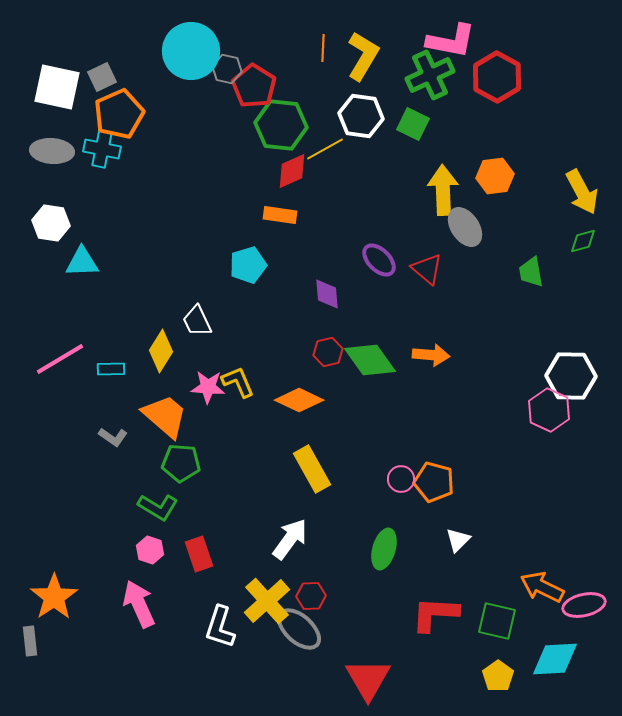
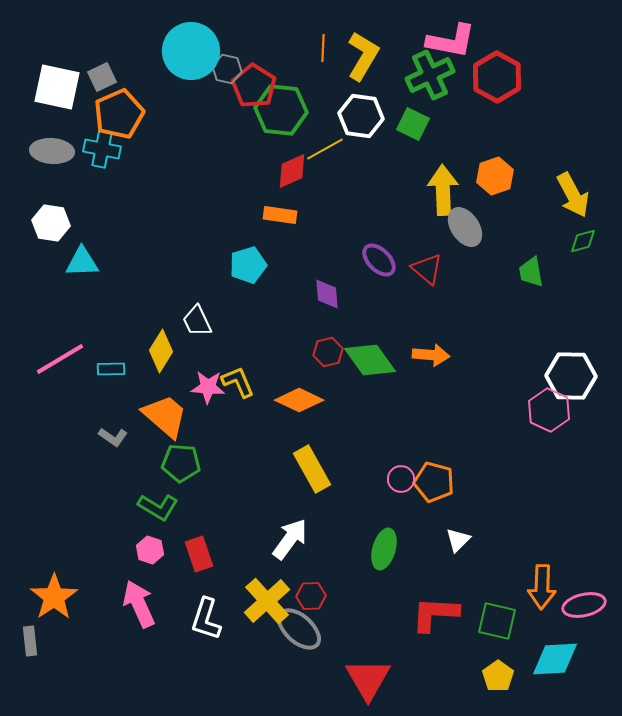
green hexagon at (281, 125): moved 15 px up
orange hexagon at (495, 176): rotated 12 degrees counterclockwise
yellow arrow at (582, 192): moved 9 px left, 3 px down
orange arrow at (542, 587): rotated 114 degrees counterclockwise
white L-shape at (220, 627): moved 14 px left, 8 px up
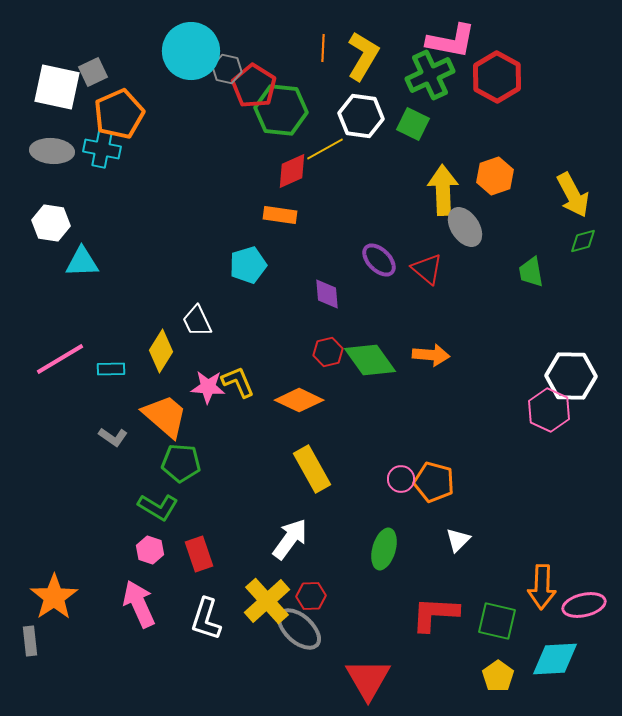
gray square at (102, 77): moved 9 px left, 5 px up
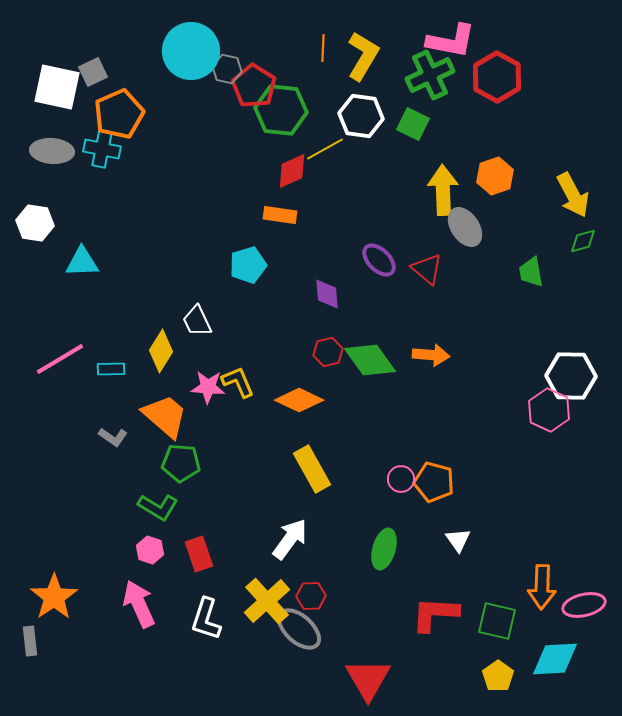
white hexagon at (51, 223): moved 16 px left
white triangle at (458, 540): rotated 20 degrees counterclockwise
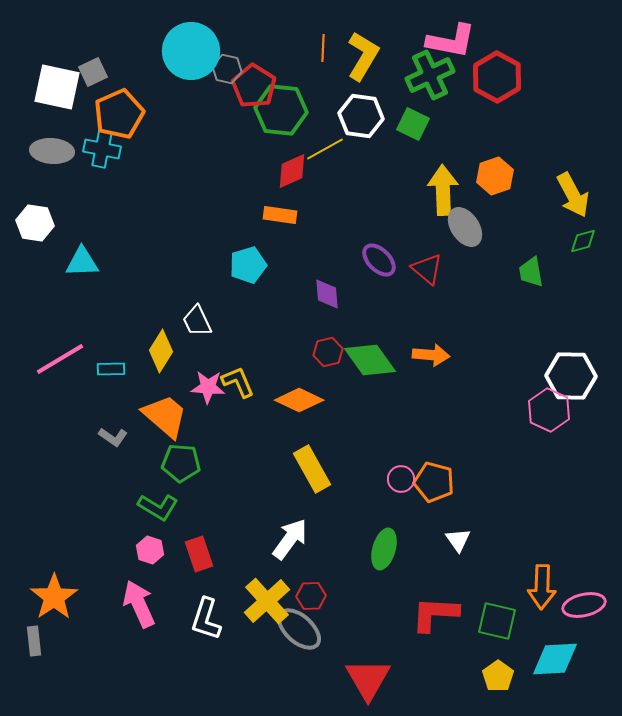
gray rectangle at (30, 641): moved 4 px right
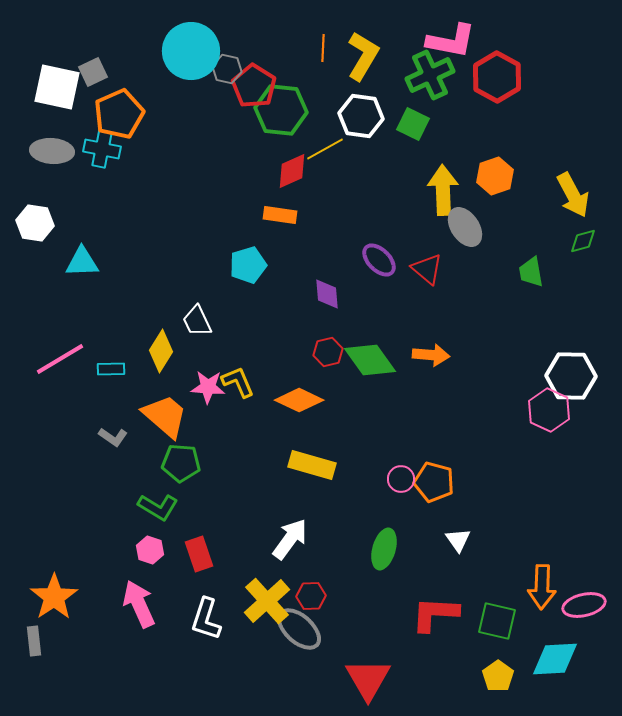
yellow rectangle at (312, 469): moved 4 px up; rotated 45 degrees counterclockwise
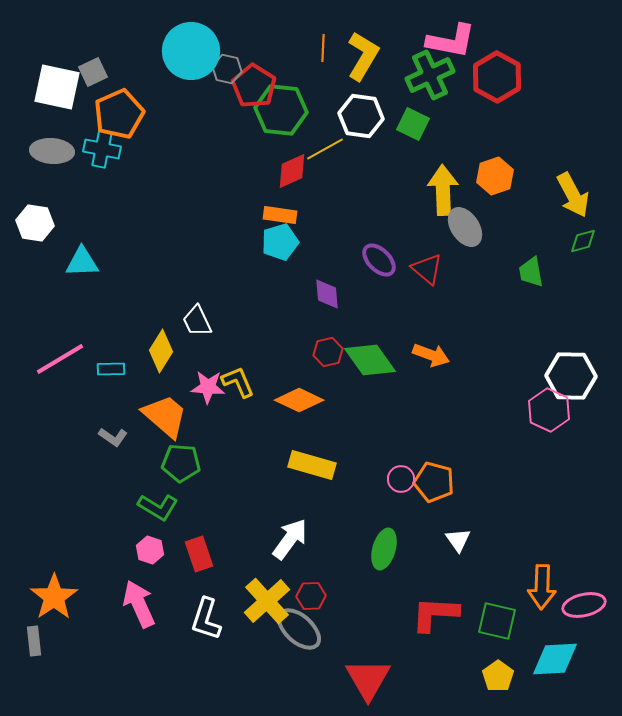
cyan pentagon at (248, 265): moved 32 px right, 23 px up
orange arrow at (431, 355): rotated 15 degrees clockwise
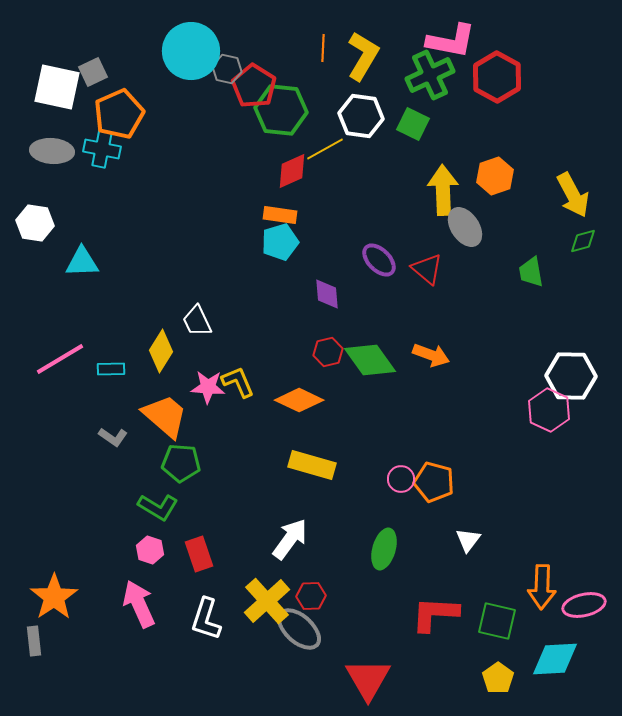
white triangle at (458, 540): moved 10 px right; rotated 12 degrees clockwise
yellow pentagon at (498, 676): moved 2 px down
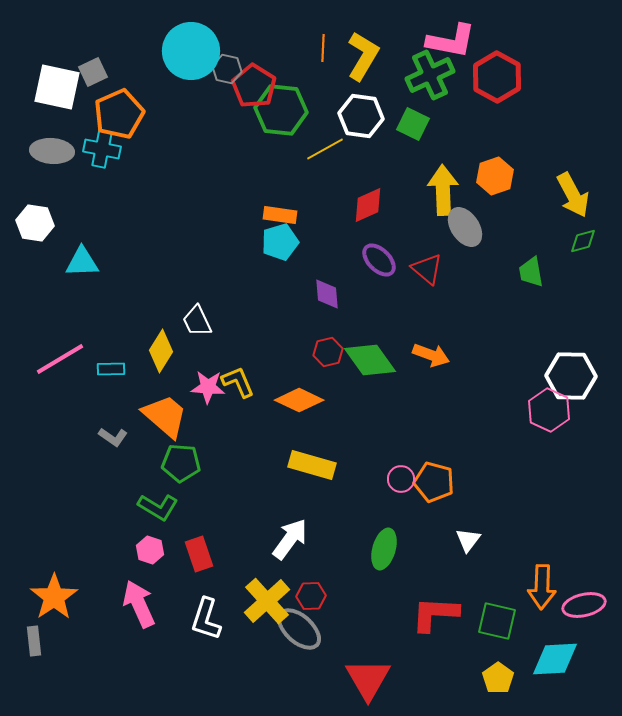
red diamond at (292, 171): moved 76 px right, 34 px down
